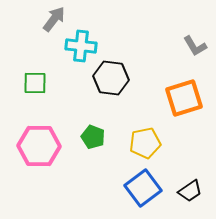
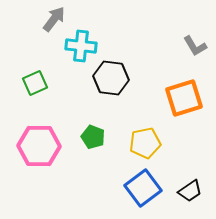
green square: rotated 25 degrees counterclockwise
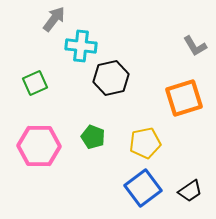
black hexagon: rotated 20 degrees counterclockwise
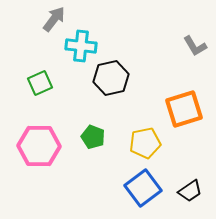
green square: moved 5 px right
orange square: moved 11 px down
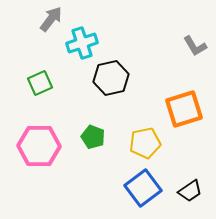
gray arrow: moved 3 px left
cyan cross: moved 1 px right, 3 px up; rotated 24 degrees counterclockwise
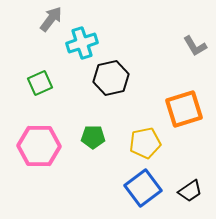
green pentagon: rotated 20 degrees counterclockwise
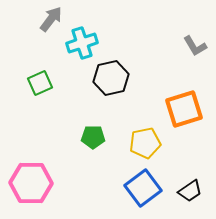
pink hexagon: moved 8 px left, 37 px down
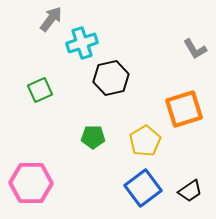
gray L-shape: moved 3 px down
green square: moved 7 px down
yellow pentagon: moved 2 px up; rotated 20 degrees counterclockwise
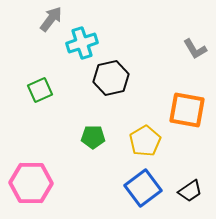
orange square: moved 3 px right, 1 px down; rotated 27 degrees clockwise
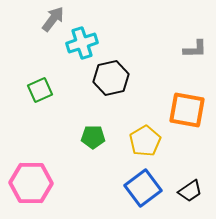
gray arrow: moved 2 px right
gray L-shape: rotated 60 degrees counterclockwise
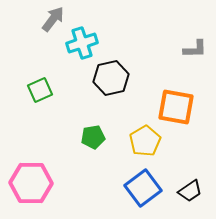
orange square: moved 11 px left, 3 px up
green pentagon: rotated 10 degrees counterclockwise
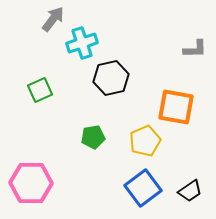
yellow pentagon: rotated 8 degrees clockwise
